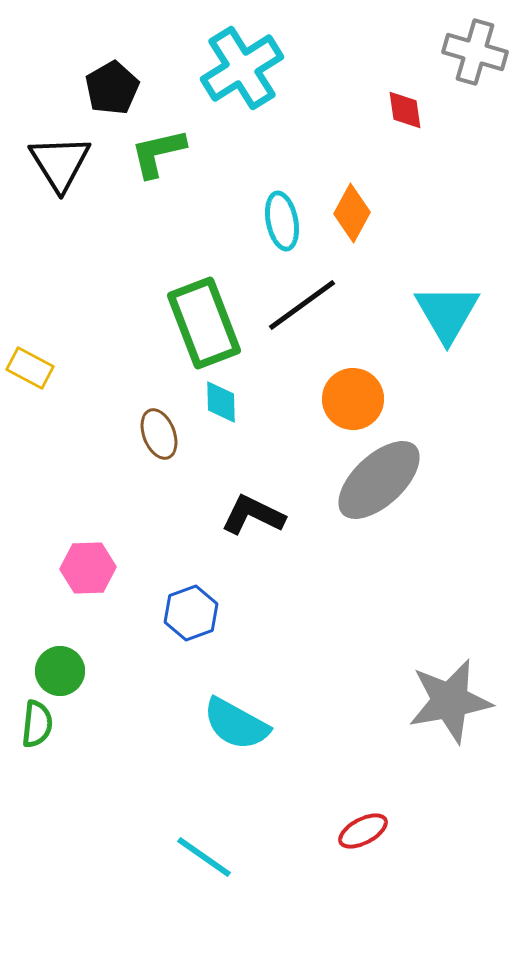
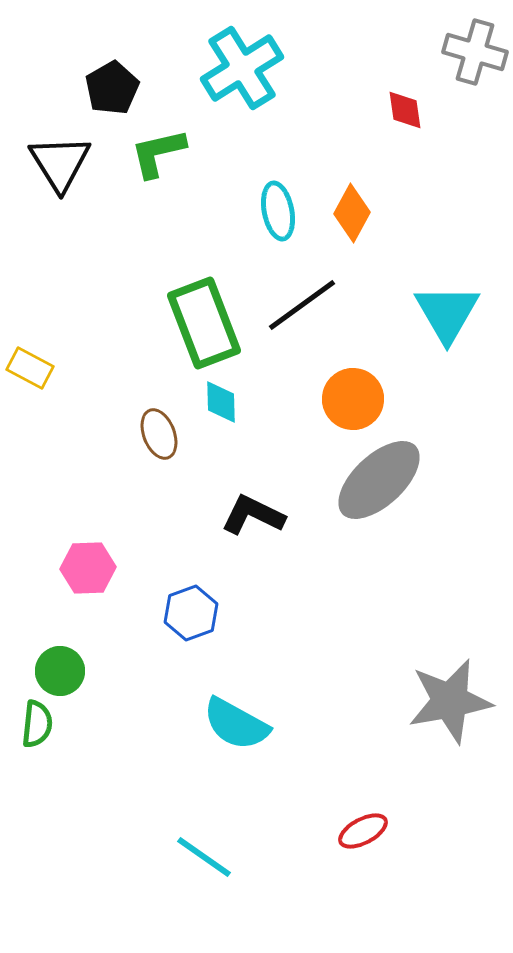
cyan ellipse: moved 4 px left, 10 px up
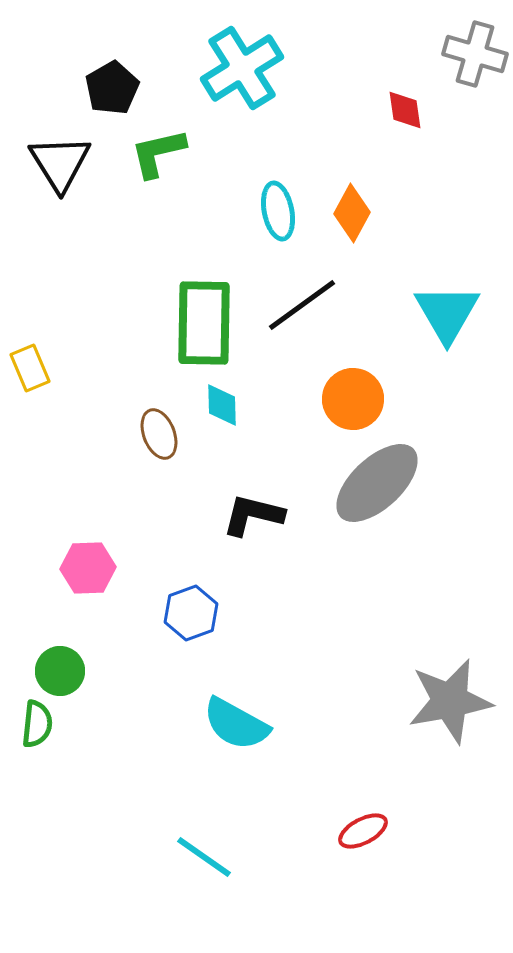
gray cross: moved 2 px down
green rectangle: rotated 22 degrees clockwise
yellow rectangle: rotated 39 degrees clockwise
cyan diamond: moved 1 px right, 3 px down
gray ellipse: moved 2 px left, 3 px down
black L-shape: rotated 12 degrees counterclockwise
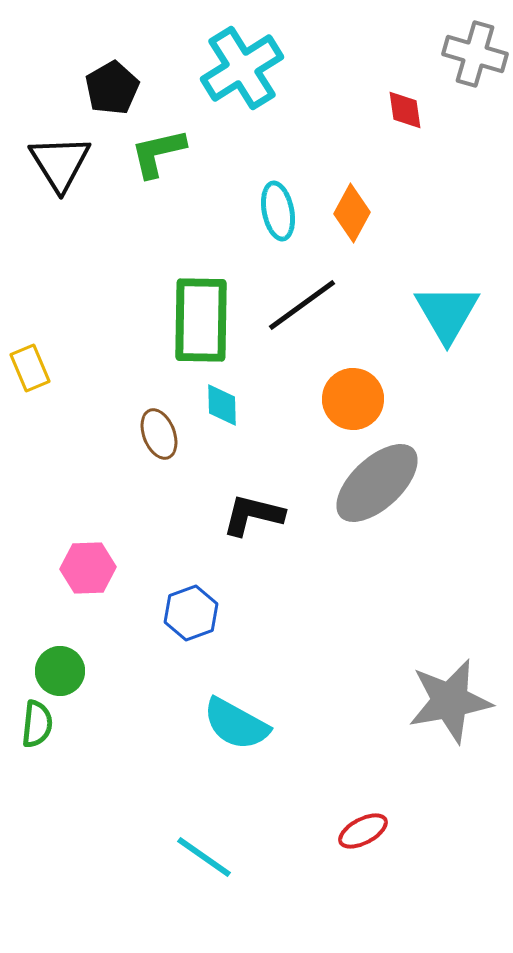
green rectangle: moved 3 px left, 3 px up
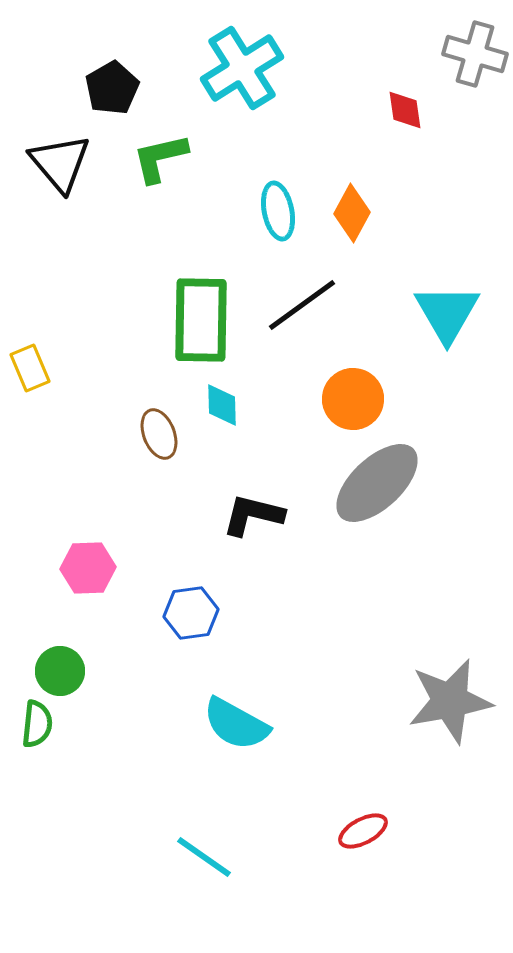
green L-shape: moved 2 px right, 5 px down
black triangle: rotated 8 degrees counterclockwise
blue hexagon: rotated 12 degrees clockwise
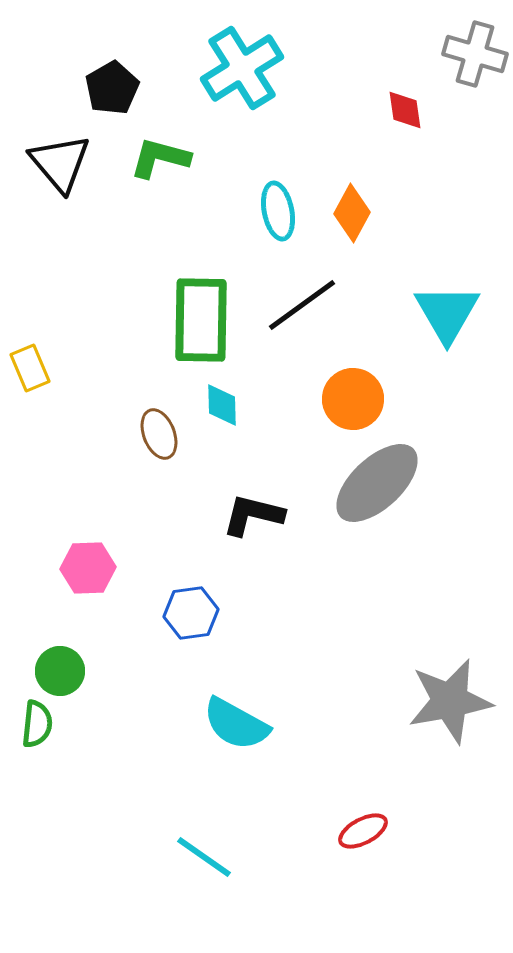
green L-shape: rotated 28 degrees clockwise
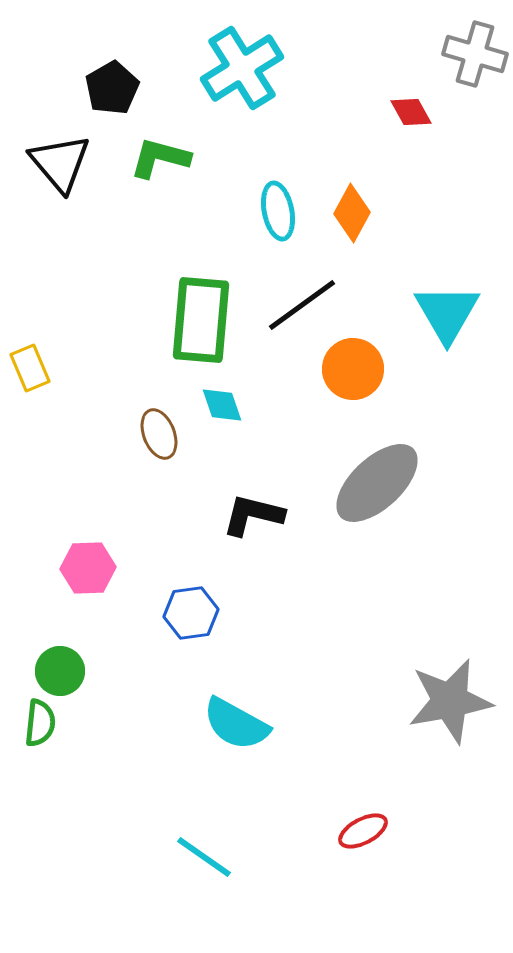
red diamond: moved 6 px right, 2 px down; rotated 21 degrees counterclockwise
green rectangle: rotated 4 degrees clockwise
orange circle: moved 30 px up
cyan diamond: rotated 18 degrees counterclockwise
green semicircle: moved 3 px right, 1 px up
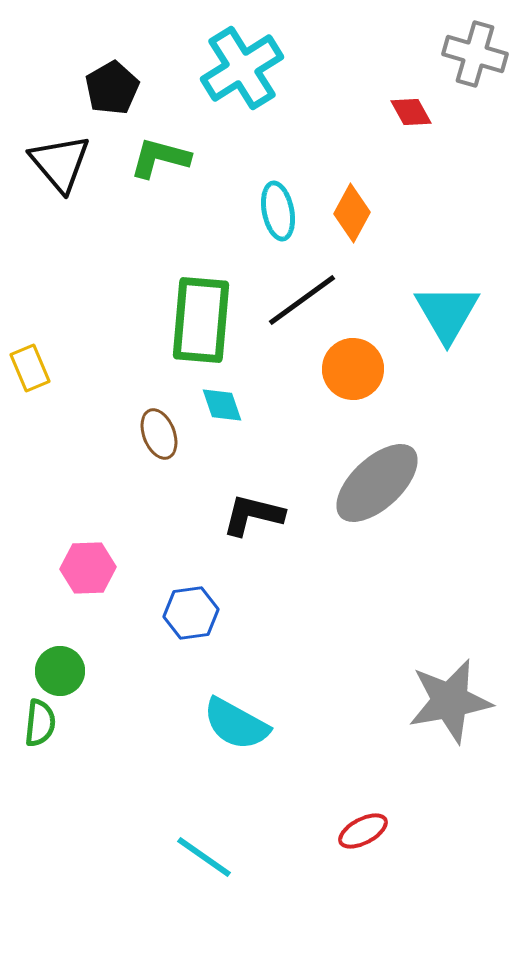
black line: moved 5 px up
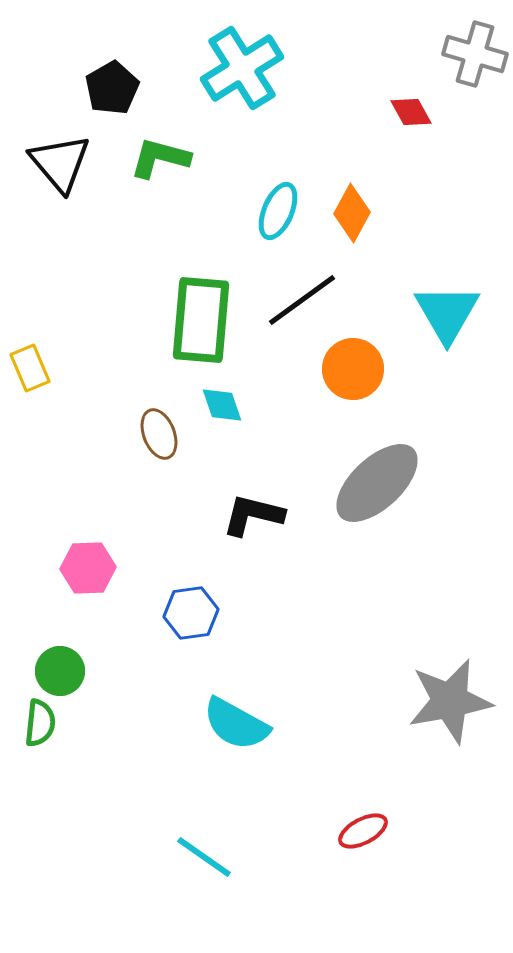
cyan ellipse: rotated 34 degrees clockwise
